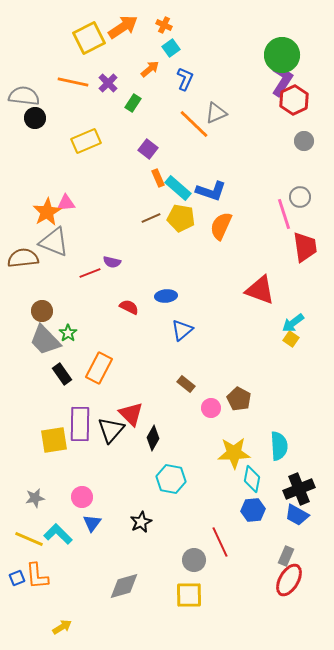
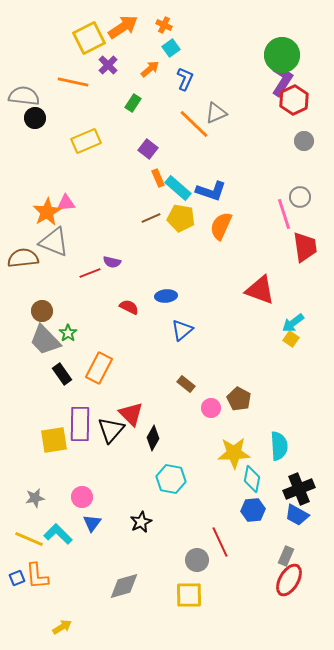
purple cross at (108, 83): moved 18 px up
gray circle at (194, 560): moved 3 px right
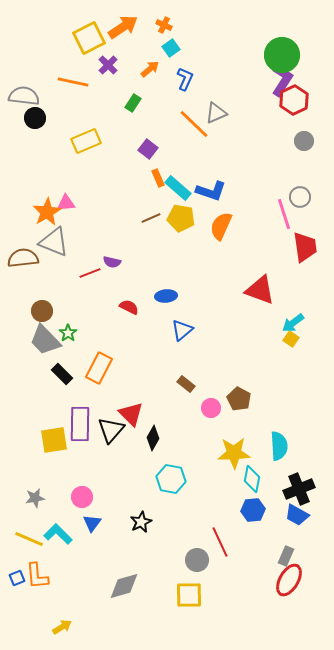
black rectangle at (62, 374): rotated 10 degrees counterclockwise
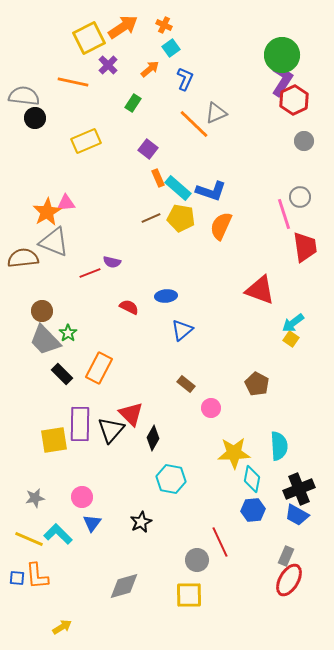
brown pentagon at (239, 399): moved 18 px right, 15 px up
blue square at (17, 578): rotated 28 degrees clockwise
